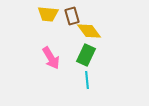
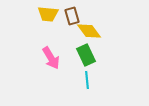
green rectangle: rotated 50 degrees counterclockwise
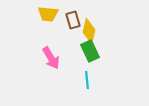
brown rectangle: moved 1 px right, 4 px down
yellow diamond: rotated 50 degrees clockwise
green rectangle: moved 4 px right, 4 px up
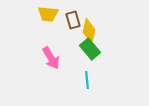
green rectangle: moved 2 px up; rotated 15 degrees counterclockwise
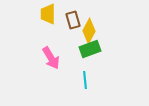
yellow trapezoid: rotated 85 degrees clockwise
yellow diamond: rotated 15 degrees clockwise
green rectangle: rotated 70 degrees counterclockwise
cyan line: moved 2 px left
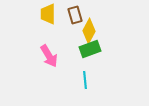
brown rectangle: moved 2 px right, 5 px up
pink arrow: moved 2 px left, 2 px up
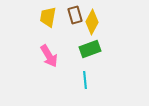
yellow trapezoid: moved 3 px down; rotated 10 degrees clockwise
yellow diamond: moved 3 px right, 9 px up
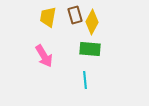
green rectangle: rotated 25 degrees clockwise
pink arrow: moved 5 px left
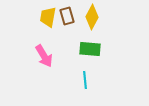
brown rectangle: moved 8 px left, 1 px down
yellow diamond: moved 5 px up
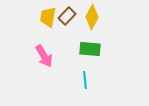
brown rectangle: rotated 60 degrees clockwise
